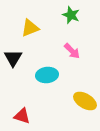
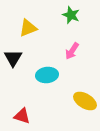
yellow triangle: moved 2 px left
pink arrow: rotated 78 degrees clockwise
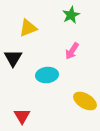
green star: rotated 24 degrees clockwise
red triangle: rotated 42 degrees clockwise
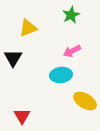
pink arrow: rotated 30 degrees clockwise
cyan ellipse: moved 14 px right
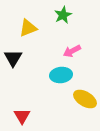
green star: moved 8 px left
yellow ellipse: moved 2 px up
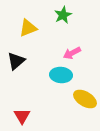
pink arrow: moved 2 px down
black triangle: moved 3 px right, 3 px down; rotated 18 degrees clockwise
cyan ellipse: rotated 10 degrees clockwise
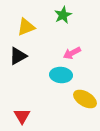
yellow triangle: moved 2 px left, 1 px up
black triangle: moved 2 px right, 5 px up; rotated 12 degrees clockwise
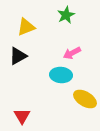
green star: moved 3 px right
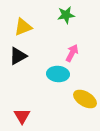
green star: rotated 18 degrees clockwise
yellow triangle: moved 3 px left
pink arrow: rotated 144 degrees clockwise
cyan ellipse: moved 3 px left, 1 px up
